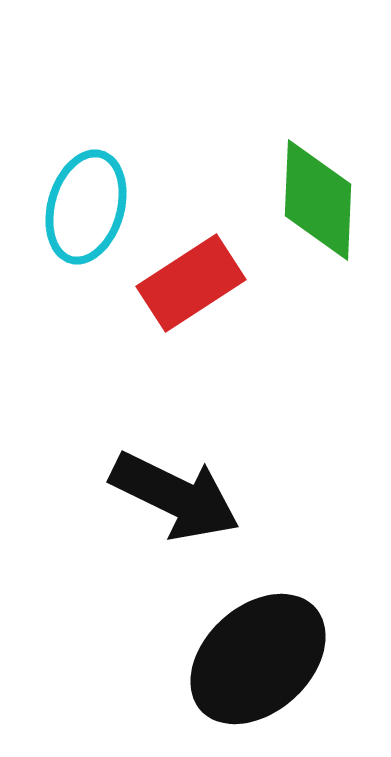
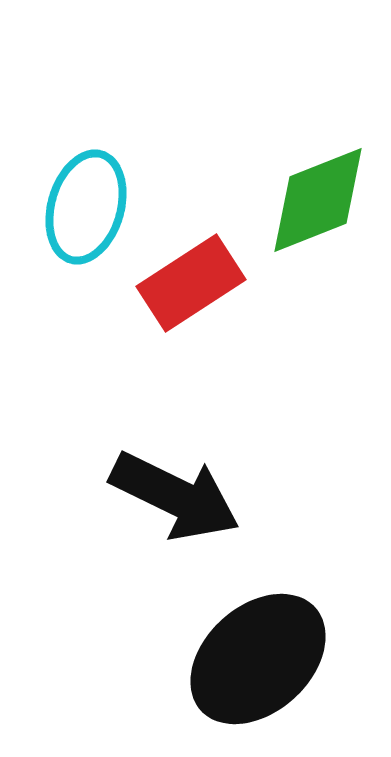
green diamond: rotated 66 degrees clockwise
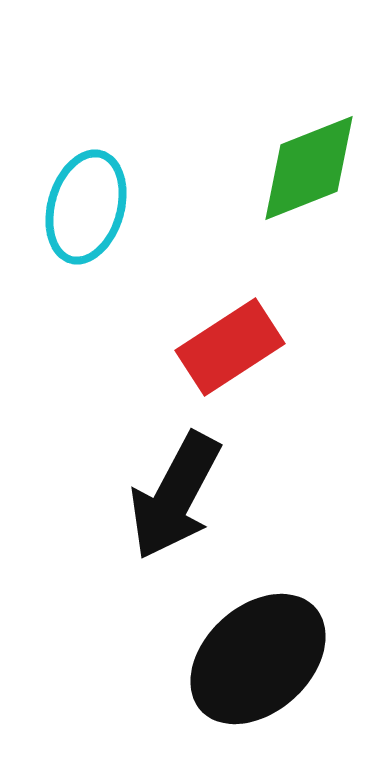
green diamond: moved 9 px left, 32 px up
red rectangle: moved 39 px right, 64 px down
black arrow: rotated 92 degrees clockwise
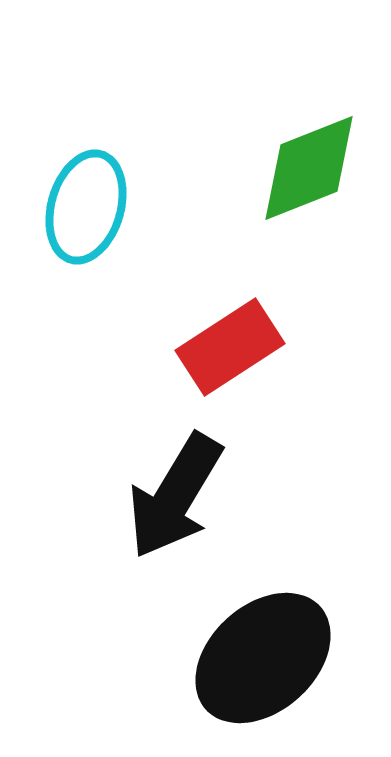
black arrow: rotated 3 degrees clockwise
black ellipse: moved 5 px right, 1 px up
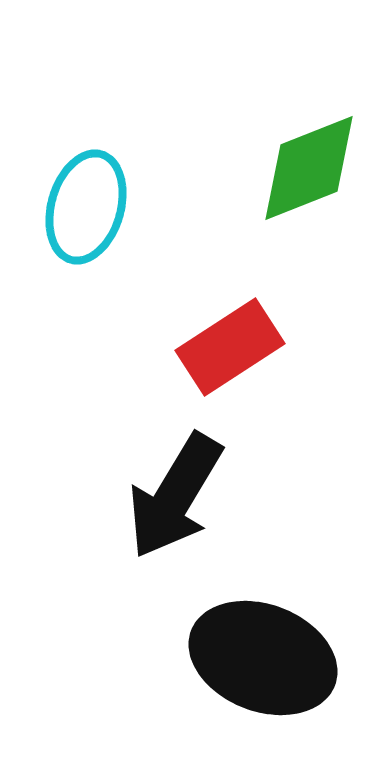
black ellipse: rotated 63 degrees clockwise
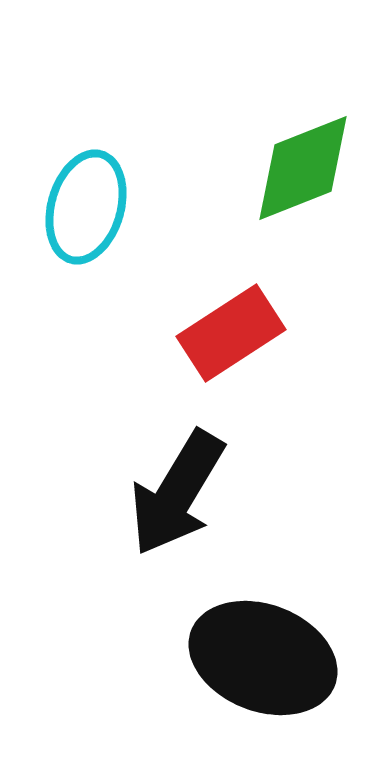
green diamond: moved 6 px left
red rectangle: moved 1 px right, 14 px up
black arrow: moved 2 px right, 3 px up
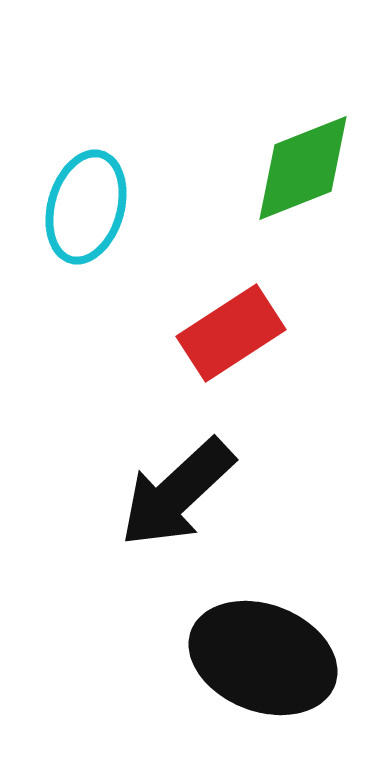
black arrow: rotated 16 degrees clockwise
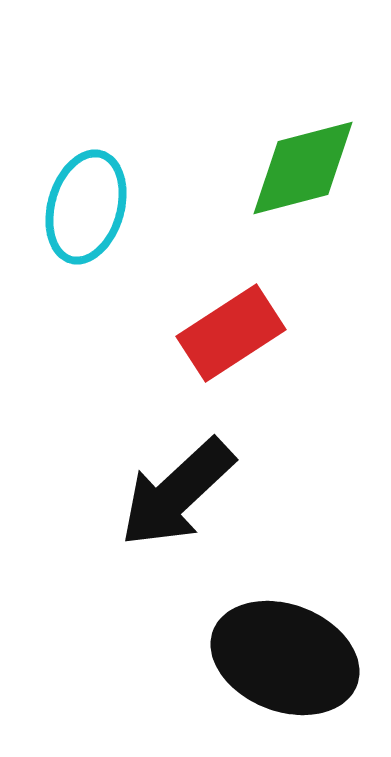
green diamond: rotated 7 degrees clockwise
black ellipse: moved 22 px right
